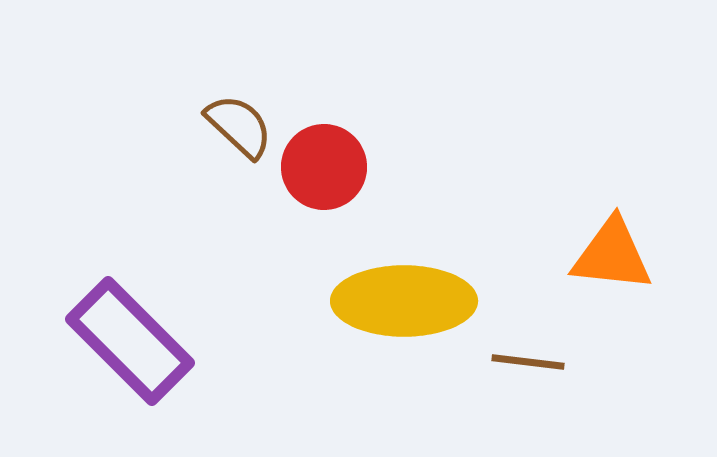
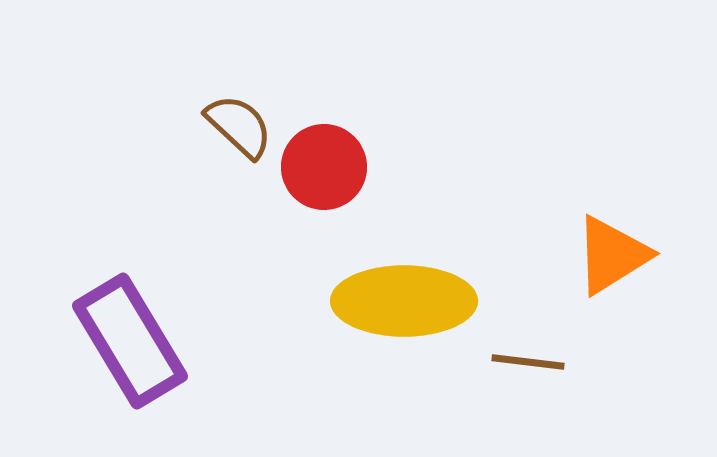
orange triangle: rotated 38 degrees counterclockwise
purple rectangle: rotated 14 degrees clockwise
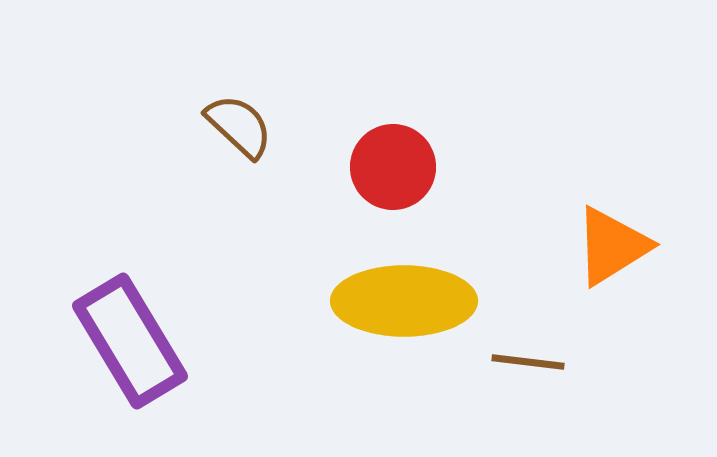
red circle: moved 69 px right
orange triangle: moved 9 px up
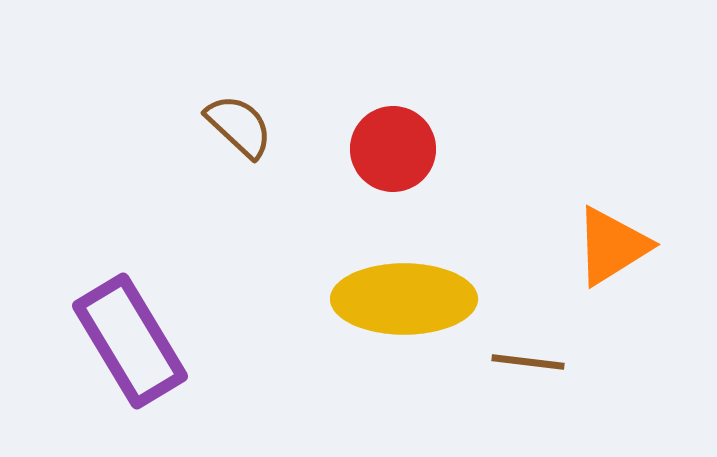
red circle: moved 18 px up
yellow ellipse: moved 2 px up
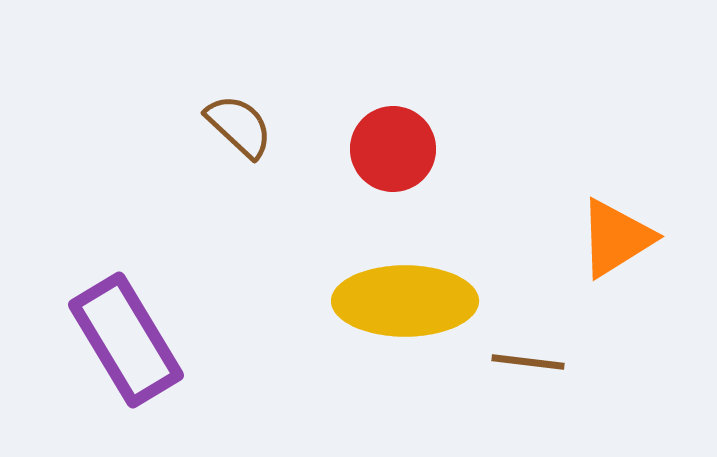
orange triangle: moved 4 px right, 8 px up
yellow ellipse: moved 1 px right, 2 px down
purple rectangle: moved 4 px left, 1 px up
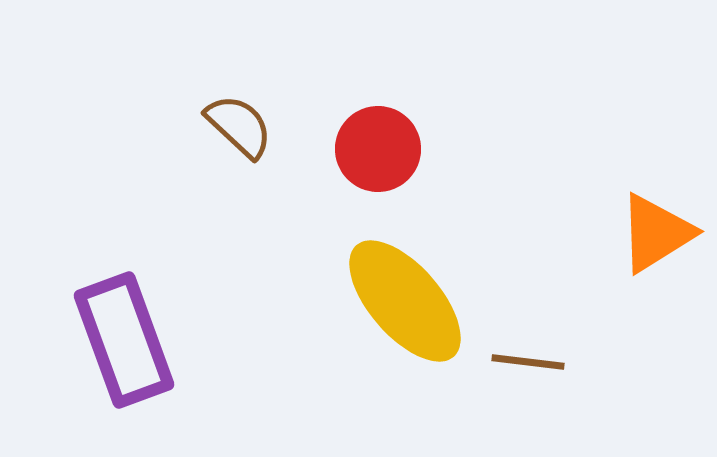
red circle: moved 15 px left
orange triangle: moved 40 px right, 5 px up
yellow ellipse: rotated 49 degrees clockwise
purple rectangle: moved 2 px left; rotated 11 degrees clockwise
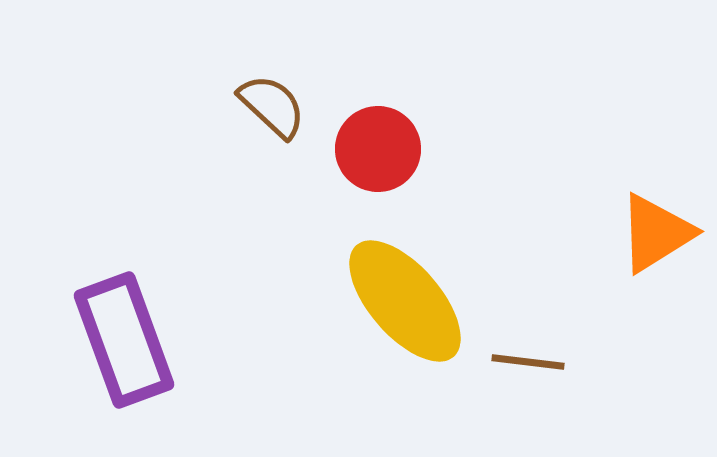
brown semicircle: moved 33 px right, 20 px up
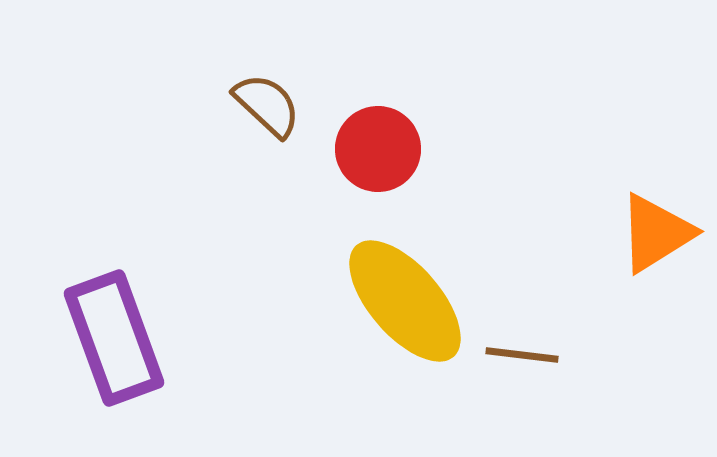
brown semicircle: moved 5 px left, 1 px up
purple rectangle: moved 10 px left, 2 px up
brown line: moved 6 px left, 7 px up
